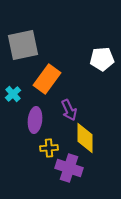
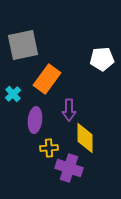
purple arrow: rotated 25 degrees clockwise
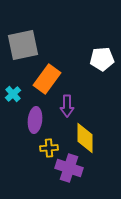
purple arrow: moved 2 px left, 4 px up
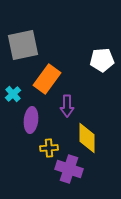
white pentagon: moved 1 px down
purple ellipse: moved 4 px left
yellow diamond: moved 2 px right
purple cross: moved 1 px down
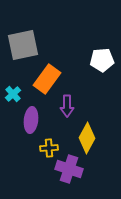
yellow diamond: rotated 28 degrees clockwise
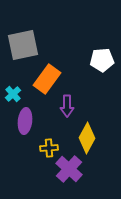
purple ellipse: moved 6 px left, 1 px down
purple cross: rotated 24 degrees clockwise
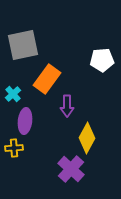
yellow cross: moved 35 px left
purple cross: moved 2 px right
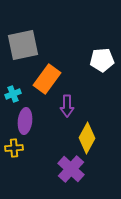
cyan cross: rotated 21 degrees clockwise
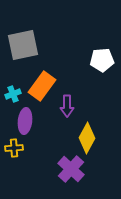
orange rectangle: moved 5 px left, 7 px down
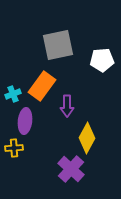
gray square: moved 35 px right
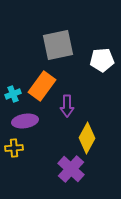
purple ellipse: rotated 75 degrees clockwise
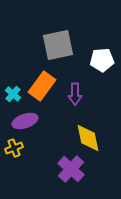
cyan cross: rotated 28 degrees counterclockwise
purple arrow: moved 8 px right, 12 px up
purple ellipse: rotated 10 degrees counterclockwise
yellow diamond: moved 1 px right; rotated 40 degrees counterclockwise
yellow cross: rotated 18 degrees counterclockwise
